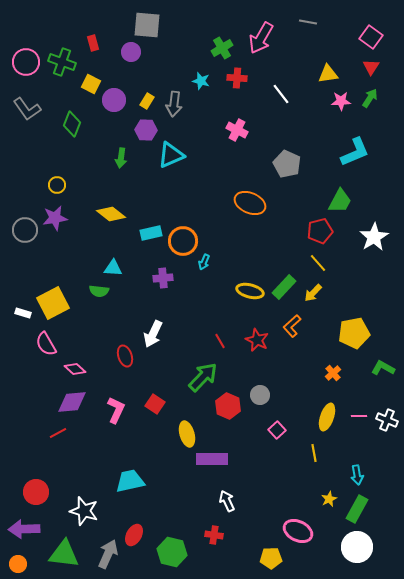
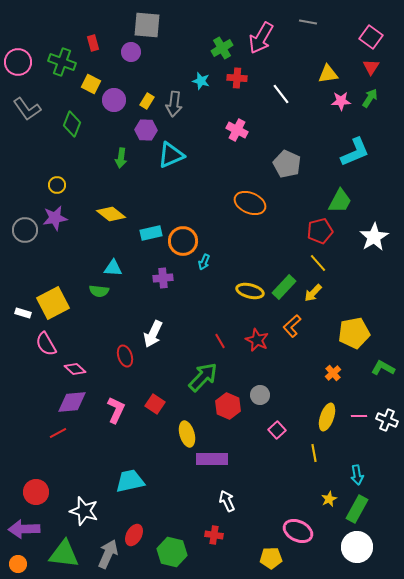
pink circle at (26, 62): moved 8 px left
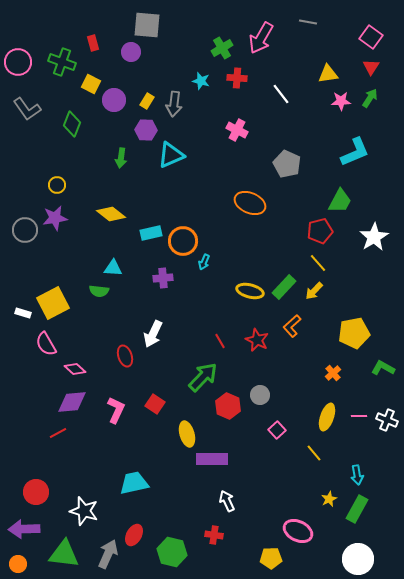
yellow arrow at (313, 293): moved 1 px right, 2 px up
yellow line at (314, 453): rotated 30 degrees counterclockwise
cyan trapezoid at (130, 481): moved 4 px right, 2 px down
white circle at (357, 547): moved 1 px right, 12 px down
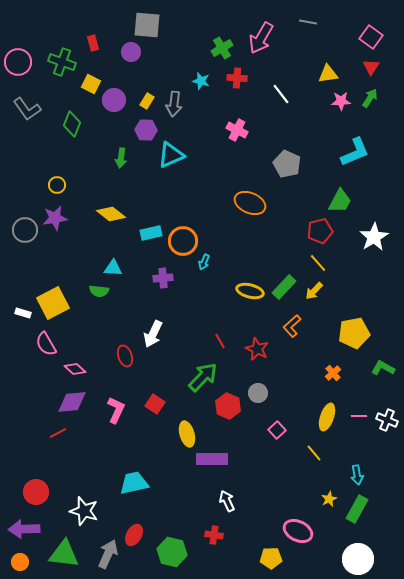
red star at (257, 340): moved 9 px down
gray circle at (260, 395): moved 2 px left, 2 px up
orange circle at (18, 564): moved 2 px right, 2 px up
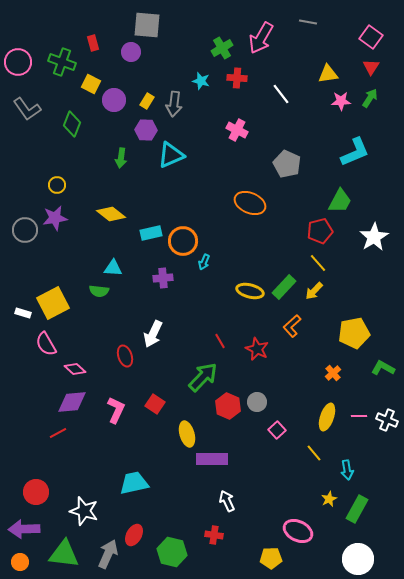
gray circle at (258, 393): moved 1 px left, 9 px down
cyan arrow at (357, 475): moved 10 px left, 5 px up
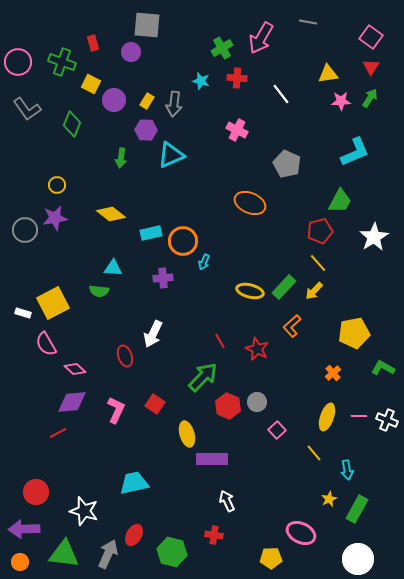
pink ellipse at (298, 531): moved 3 px right, 2 px down
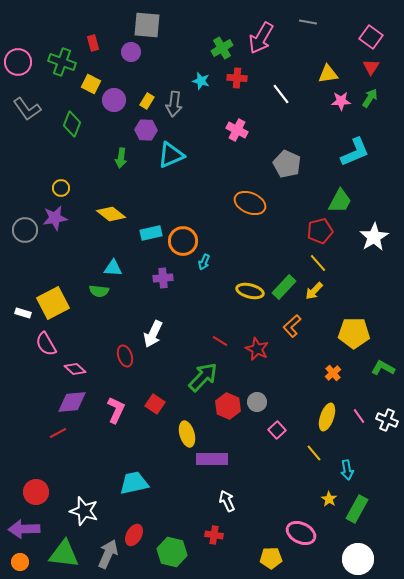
yellow circle at (57, 185): moved 4 px right, 3 px down
yellow pentagon at (354, 333): rotated 12 degrees clockwise
red line at (220, 341): rotated 28 degrees counterclockwise
pink line at (359, 416): rotated 56 degrees clockwise
yellow star at (329, 499): rotated 14 degrees counterclockwise
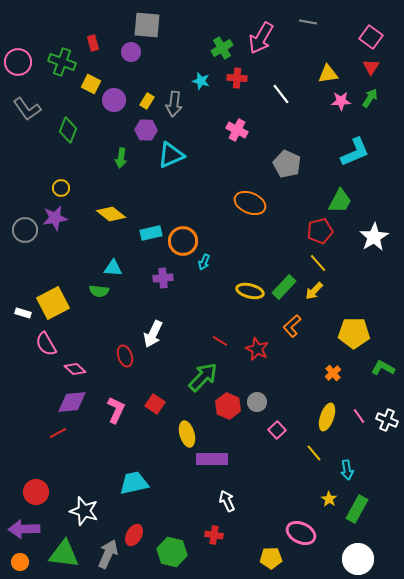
green diamond at (72, 124): moved 4 px left, 6 px down
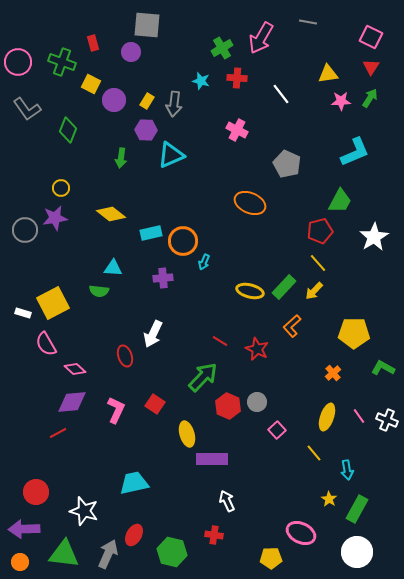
pink square at (371, 37): rotated 10 degrees counterclockwise
white circle at (358, 559): moved 1 px left, 7 px up
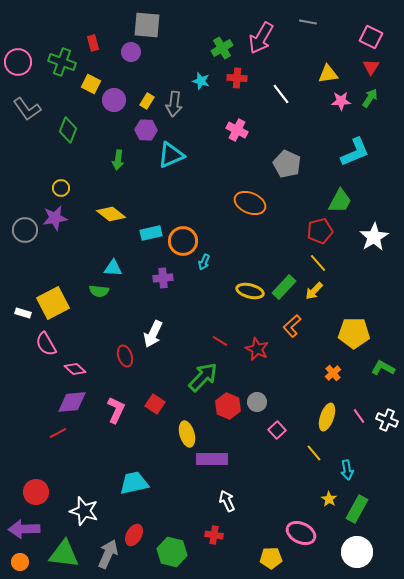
green arrow at (121, 158): moved 3 px left, 2 px down
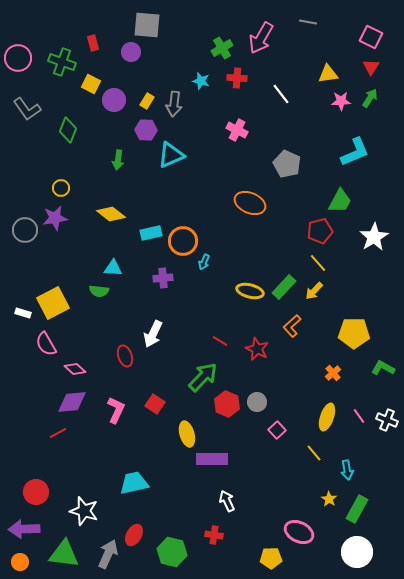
pink circle at (18, 62): moved 4 px up
red hexagon at (228, 406): moved 1 px left, 2 px up
pink ellipse at (301, 533): moved 2 px left, 1 px up
